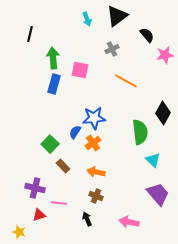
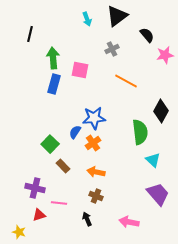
black diamond: moved 2 px left, 2 px up
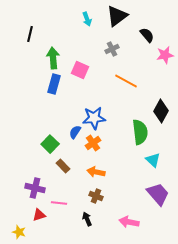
pink square: rotated 12 degrees clockwise
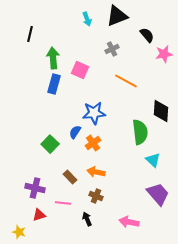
black triangle: rotated 15 degrees clockwise
pink star: moved 1 px left, 1 px up
black diamond: rotated 25 degrees counterclockwise
blue star: moved 5 px up
brown rectangle: moved 7 px right, 11 px down
pink line: moved 4 px right
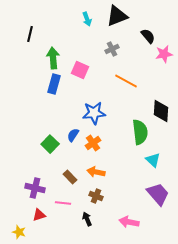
black semicircle: moved 1 px right, 1 px down
blue semicircle: moved 2 px left, 3 px down
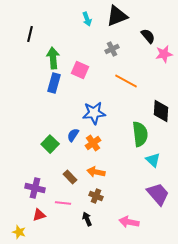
blue rectangle: moved 1 px up
green semicircle: moved 2 px down
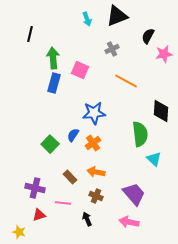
black semicircle: rotated 112 degrees counterclockwise
cyan triangle: moved 1 px right, 1 px up
purple trapezoid: moved 24 px left
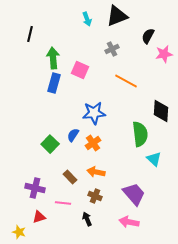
brown cross: moved 1 px left
red triangle: moved 2 px down
